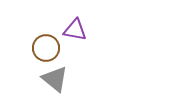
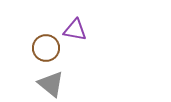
gray triangle: moved 4 px left, 5 px down
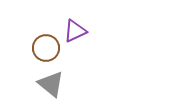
purple triangle: moved 1 px down; rotated 35 degrees counterclockwise
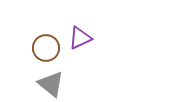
purple triangle: moved 5 px right, 7 px down
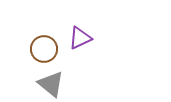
brown circle: moved 2 px left, 1 px down
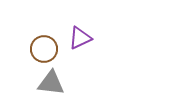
gray triangle: moved 1 px up; rotated 32 degrees counterclockwise
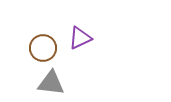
brown circle: moved 1 px left, 1 px up
